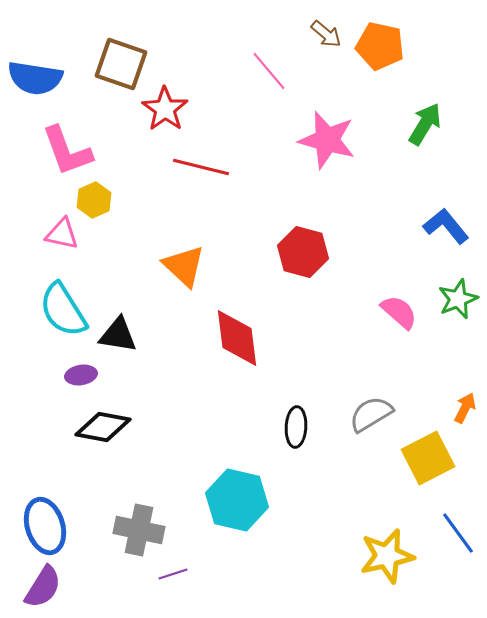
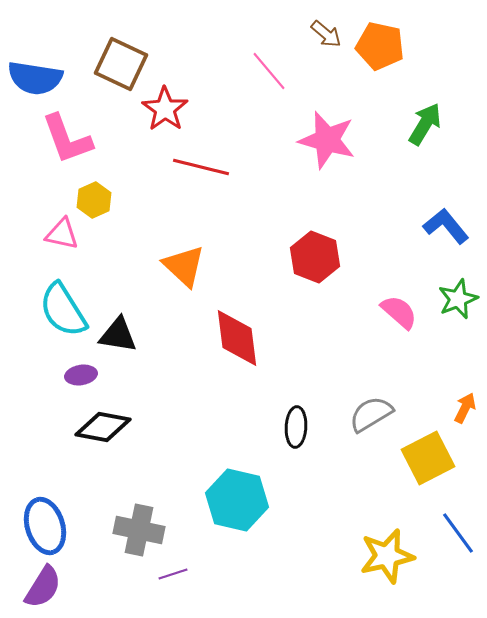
brown square: rotated 6 degrees clockwise
pink L-shape: moved 12 px up
red hexagon: moved 12 px right, 5 px down; rotated 6 degrees clockwise
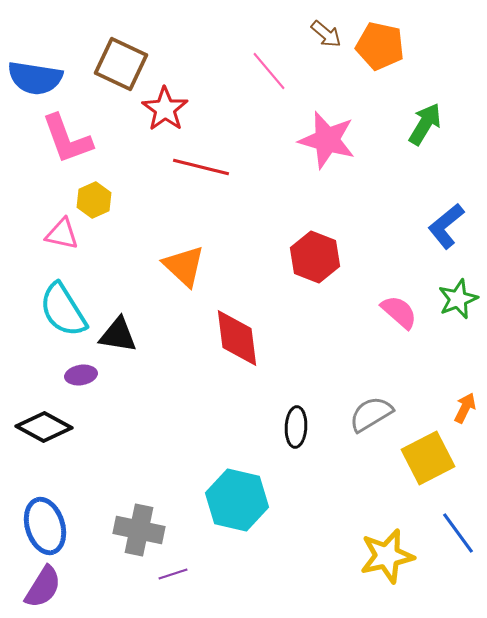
blue L-shape: rotated 90 degrees counterclockwise
black diamond: moved 59 px left; rotated 18 degrees clockwise
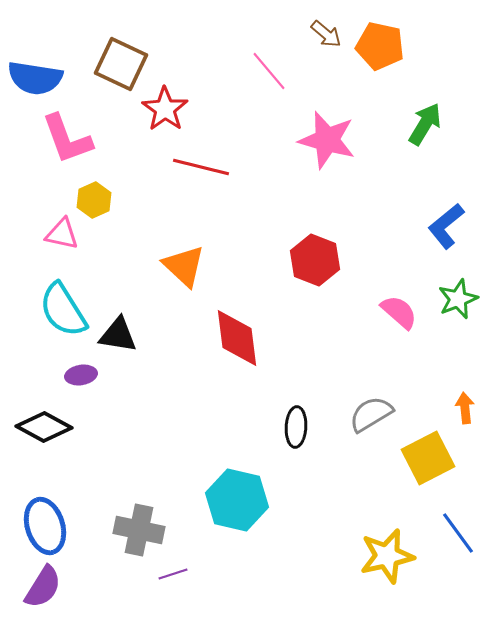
red hexagon: moved 3 px down
orange arrow: rotated 32 degrees counterclockwise
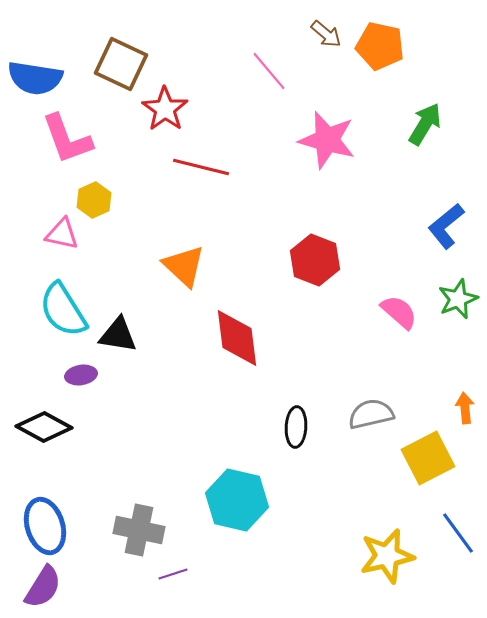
gray semicircle: rotated 18 degrees clockwise
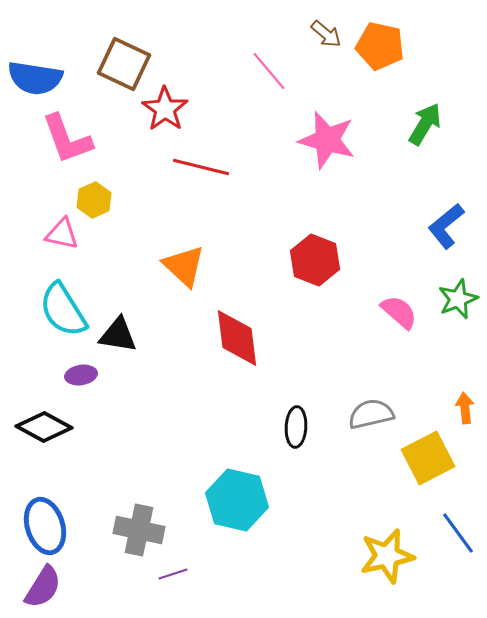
brown square: moved 3 px right
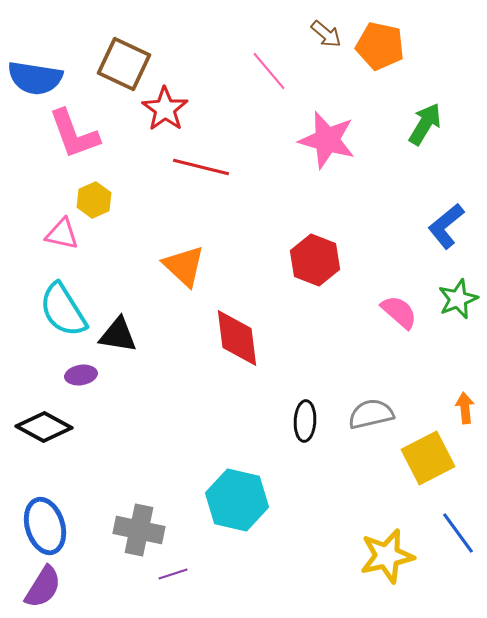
pink L-shape: moved 7 px right, 5 px up
black ellipse: moved 9 px right, 6 px up
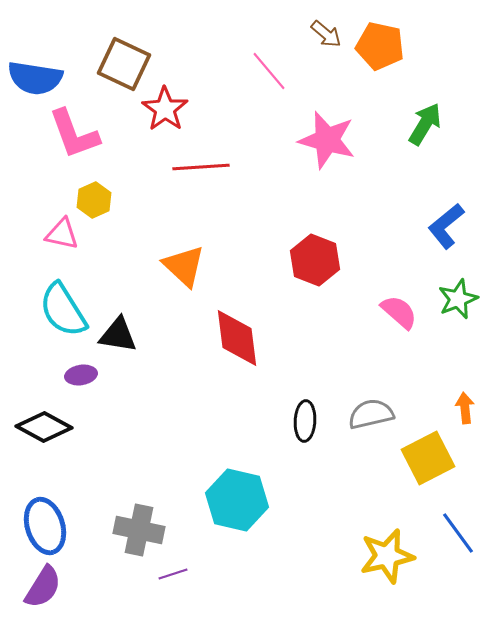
red line: rotated 18 degrees counterclockwise
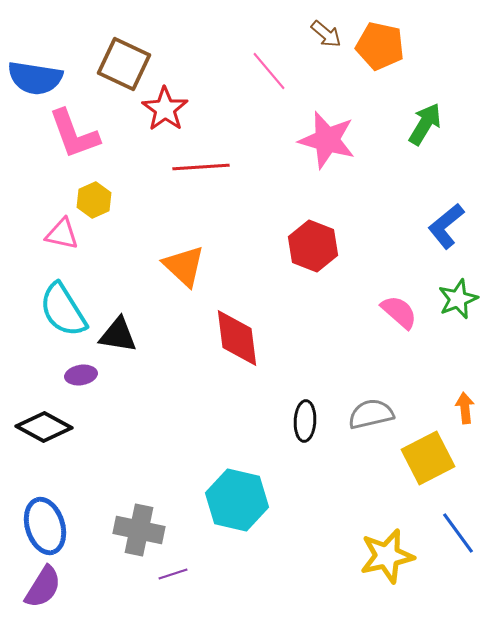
red hexagon: moved 2 px left, 14 px up
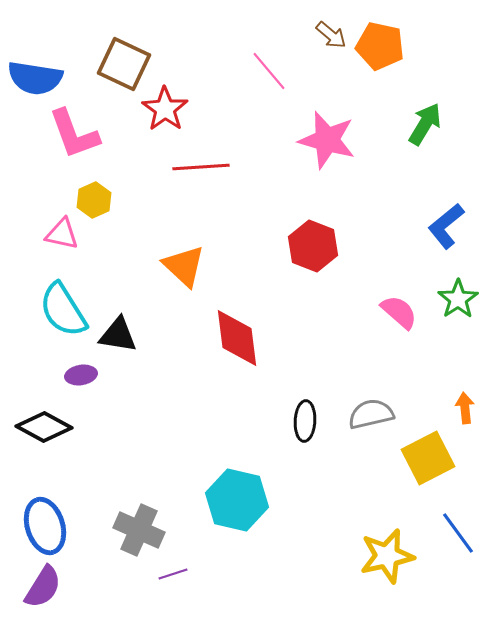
brown arrow: moved 5 px right, 1 px down
green star: rotated 12 degrees counterclockwise
gray cross: rotated 12 degrees clockwise
